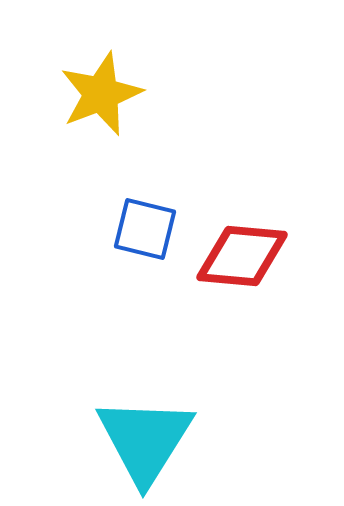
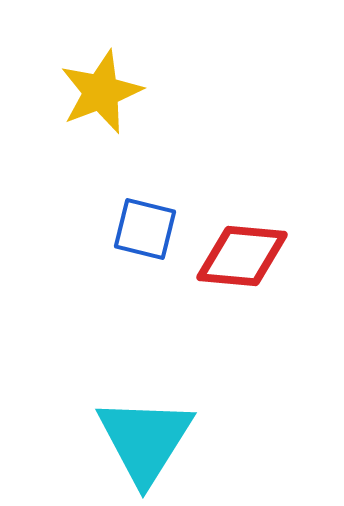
yellow star: moved 2 px up
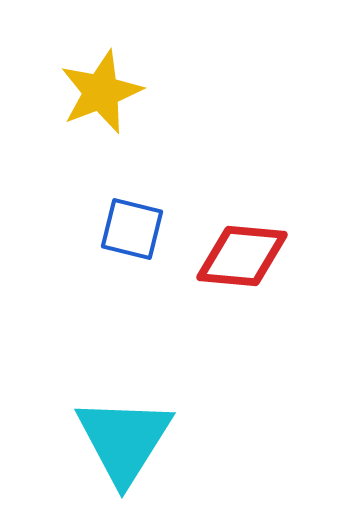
blue square: moved 13 px left
cyan triangle: moved 21 px left
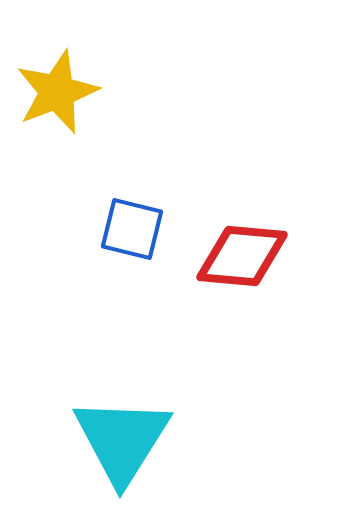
yellow star: moved 44 px left
cyan triangle: moved 2 px left
